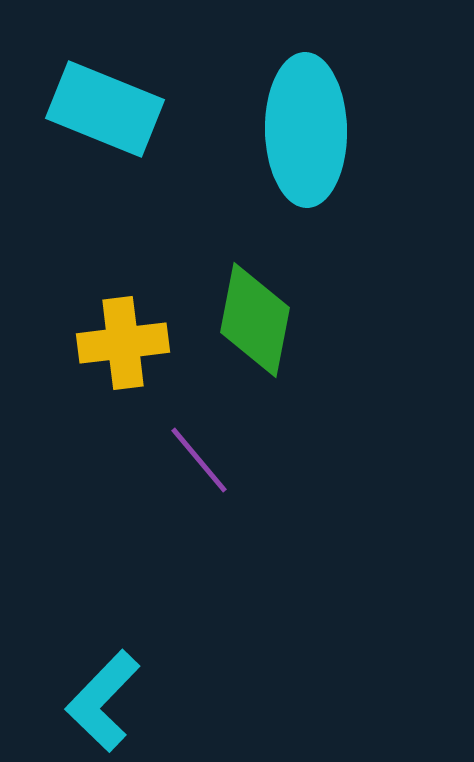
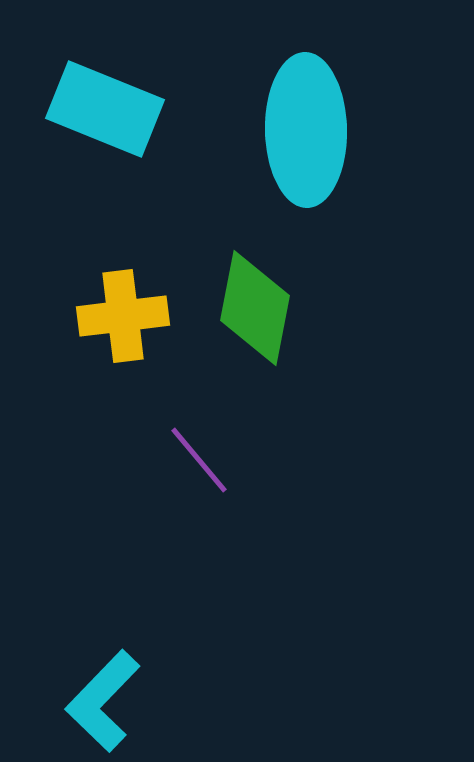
green diamond: moved 12 px up
yellow cross: moved 27 px up
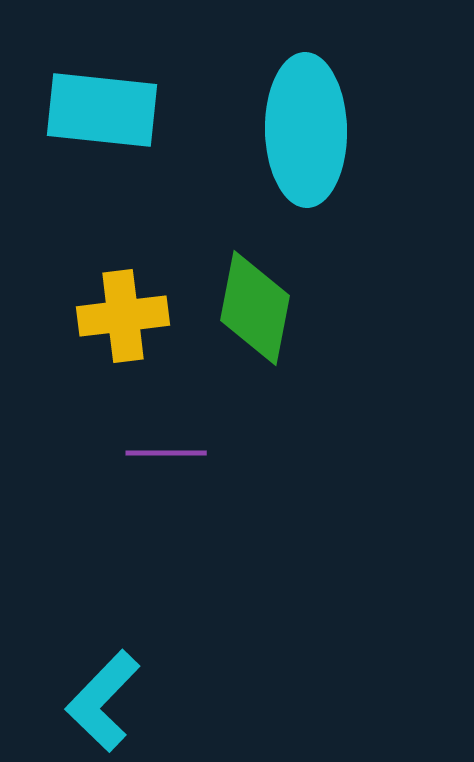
cyan rectangle: moved 3 px left, 1 px down; rotated 16 degrees counterclockwise
purple line: moved 33 px left, 7 px up; rotated 50 degrees counterclockwise
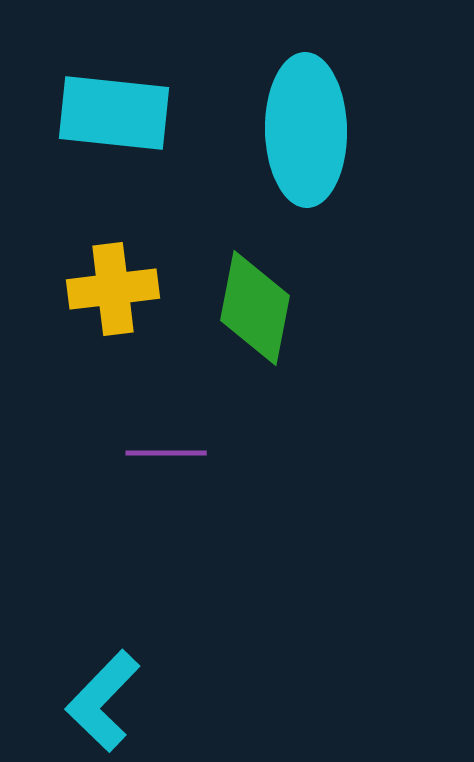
cyan rectangle: moved 12 px right, 3 px down
yellow cross: moved 10 px left, 27 px up
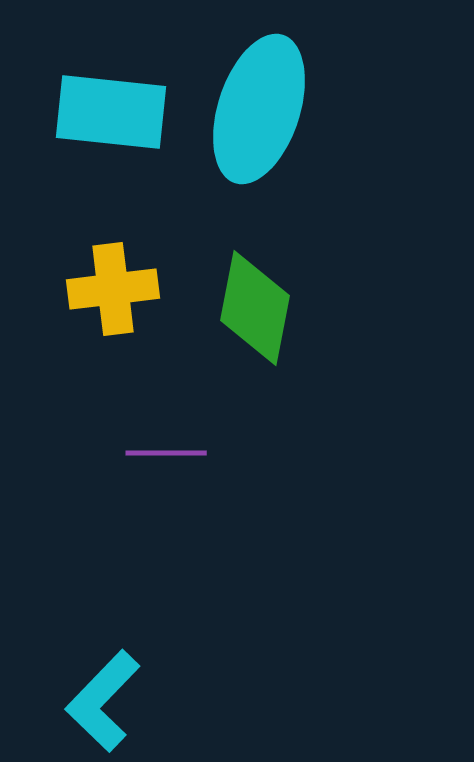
cyan rectangle: moved 3 px left, 1 px up
cyan ellipse: moved 47 px left, 21 px up; rotated 19 degrees clockwise
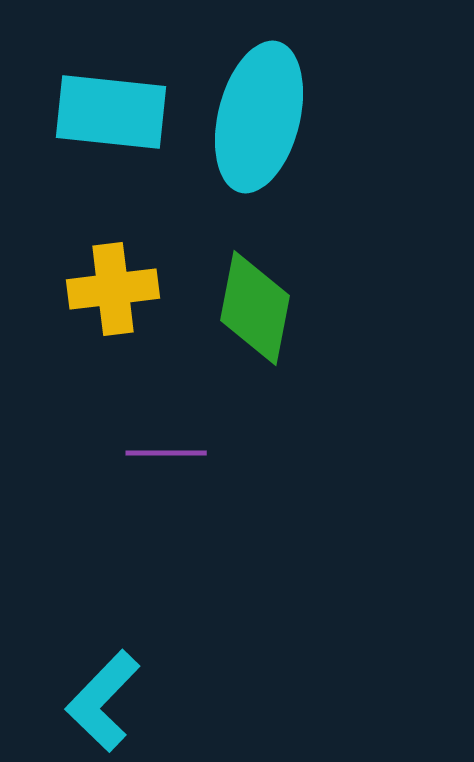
cyan ellipse: moved 8 px down; rotated 4 degrees counterclockwise
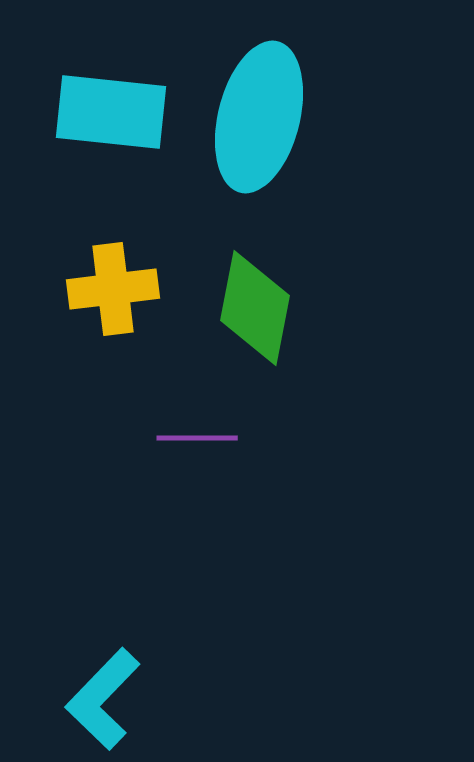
purple line: moved 31 px right, 15 px up
cyan L-shape: moved 2 px up
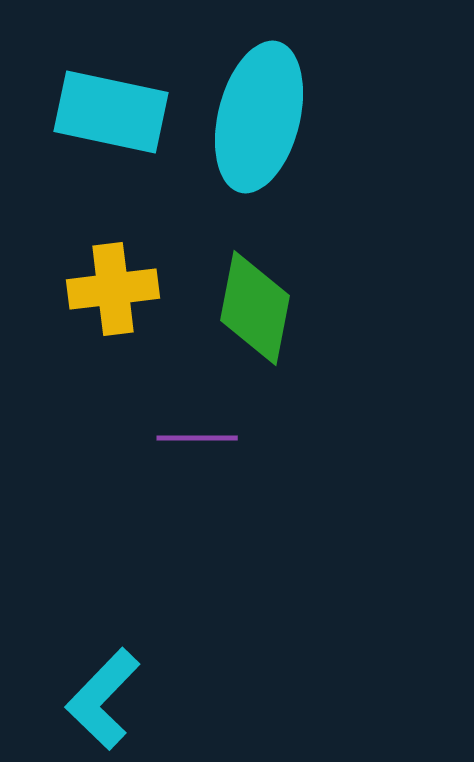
cyan rectangle: rotated 6 degrees clockwise
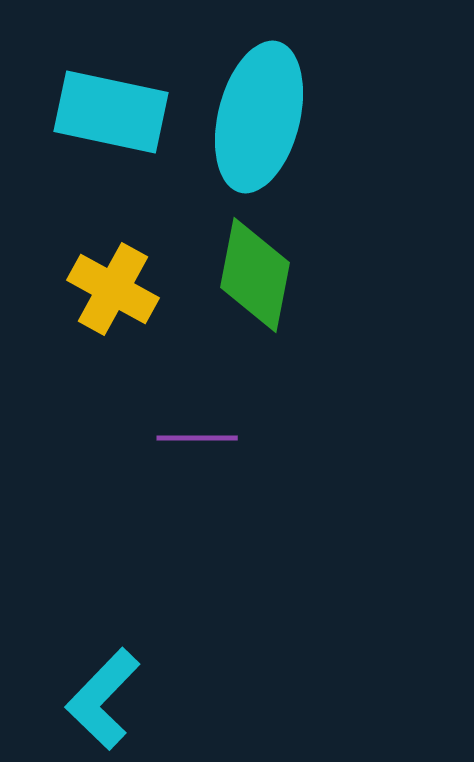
yellow cross: rotated 36 degrees clockwise
green diamond: moved 33 px up
